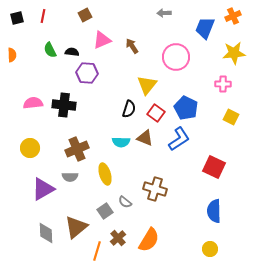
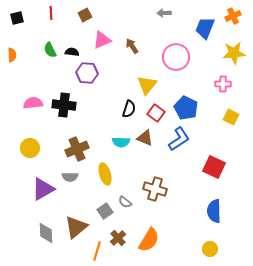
red line at (43, 16): moved 8 px right, 3 px up; rotated 16 degrees counterclockwise
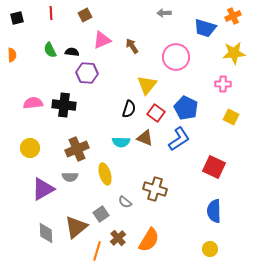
blue trapezoid at (205, 28): rotated 95 degrees counterclockwise
gray square at (105, 211): moved 4 px left, 3 px down
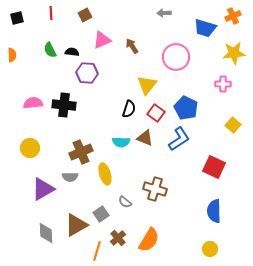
yellow square at (231, 117): moved 2 px right, 8 px down; rotated 14 degrees clockwise
brown cross at (77, 149): moved 4 px right, 3 px down
brown triangle at (76, 227): moved 2 px up; rotated 10 degrees clockwise
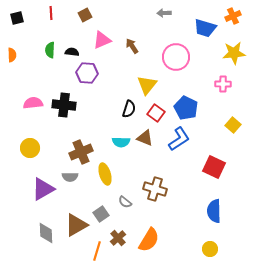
green semicircle at (50, 50): rotated 28 degrees clockwise
